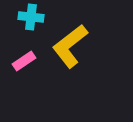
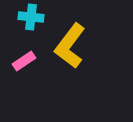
yellow L-shape: rotated 15 degrees counterclockwise
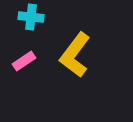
yellow L-shape: moved 5 px right, 9 px down
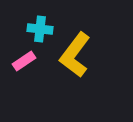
cyan cross: moved 9 px right, 12 px down
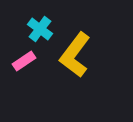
cyan cross: rotated 30 degrees clockwise
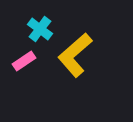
yellow L-shape: rotated 12 degrees clockwise
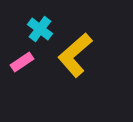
pink rectangle: moved 2 px left, 1 px down
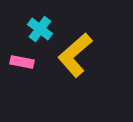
pink rectangle: rotated 45 degrees clockwise
